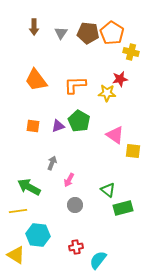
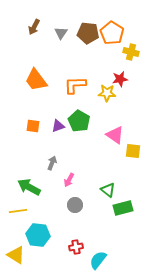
brown arrow: rotated 28 degrees clockwise
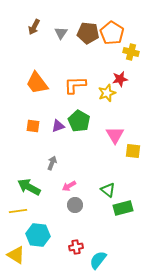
orange trapezoid: moved 1 px right, 3 px down
yellow star: rotated 24 degrees counterclockwise
pink triangle: rotated 24 degrees clockwise
pink arrow: moved 6 px down; rotated 32 degrees clockwise
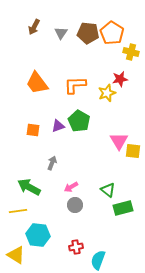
orange square: moved 4 px down
pink triangle: moved 4 px right, 6 px down
pink arrow: moved 2 px right, 1 px down
cyan semicircle: rotated 18 degrees counterclockwise
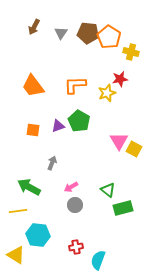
orange pentagon: moved 3 px left, 4 px down
orange trapezoid: moved 4 px left, 3 px down
yellow square: moved 1 px right, 2 px up; rotated 21 degrees clockwise
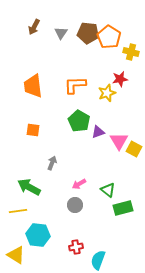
orange trapezoid: rotated 30 degrees clockwise
purple triangle: moved 40 px right, 6 px down
pink arrow: moved 8 px right, 3 px up
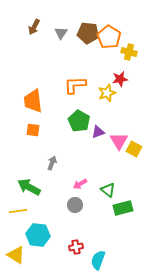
yellow cross: moved 2 px left
orange trapezoid: moved 15 px down
pink arrow: moved 1 px right
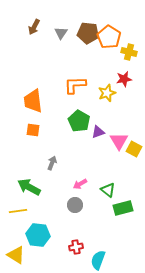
red star: moved 4 px right
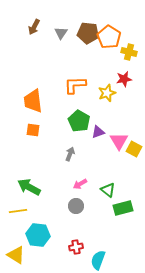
gray arrow: moved 18 px right, 9 px up
gray circle: moved 1 px right, 1 px down
